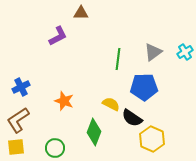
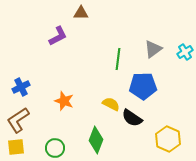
gray triangle: moved 3 px up
blue pentagon: moved 1 px left, 1 px up
green diamond: moved 2 px right, 8 px down
yellow hexagon: moved 16 px right
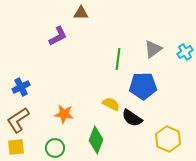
orange star: moved 13 px down; rotated 12 degrees counterclockwise
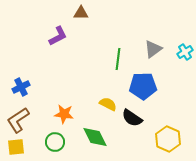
yellow semicircle: moved 3 px left
green diamond: moved 1 px left, 3 px up; rotated 48 degrees counterclockwise
green circle: moved 6 px up
